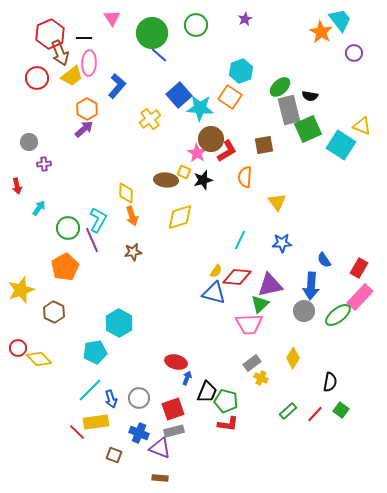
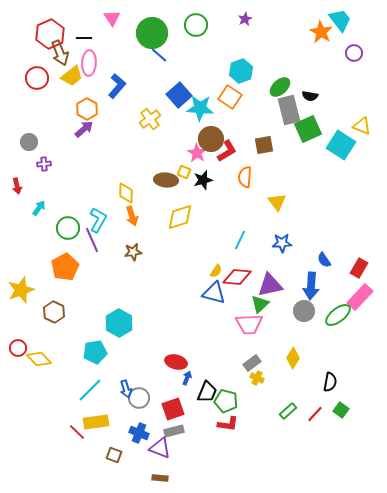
yellow cross at (261, 378): moved 4 px left
blue arrow at (111, 399): moved 15 px right, 10 px up
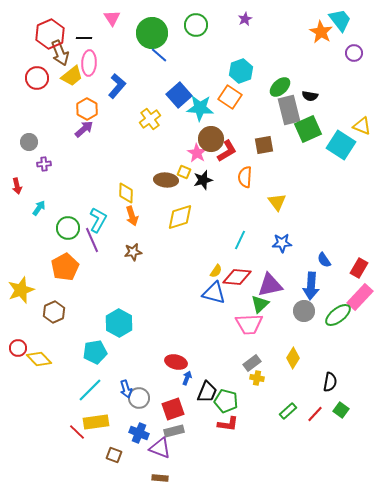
brown hexagon at (54, 312): rotated 10 degrees clockwise
yellow cross at (257, 378): rotated 16 degrees counterclockwise
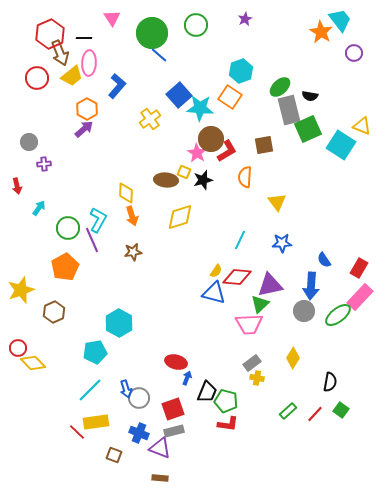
yellow diamond at (39, 359): moved 6 px left, 4 px down
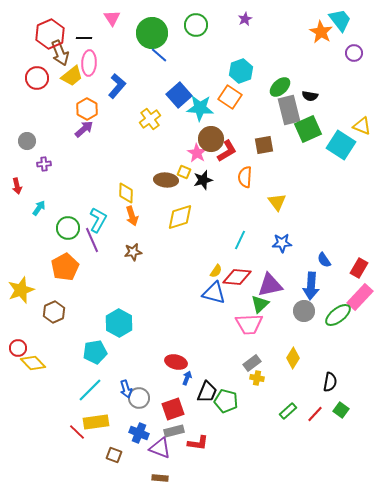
gray circle at (29, 142): moved 2 px left, 1 px up
red L-shape at (228, 424): moved 30 px left, 19 px down
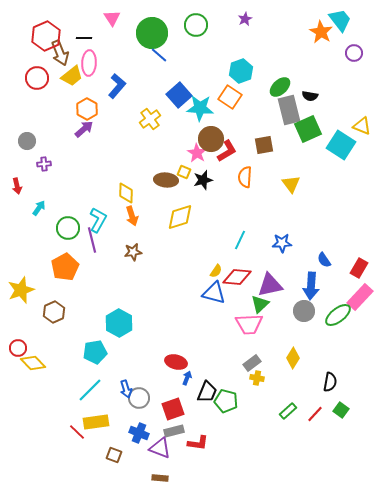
red hexagon at (50, 34): moved 4 px left, 2 px down
yellow triangle at (277, 202): moved 14 px right, 18 px up
purple line at (92, 240): rotated 10 degrees clockwise
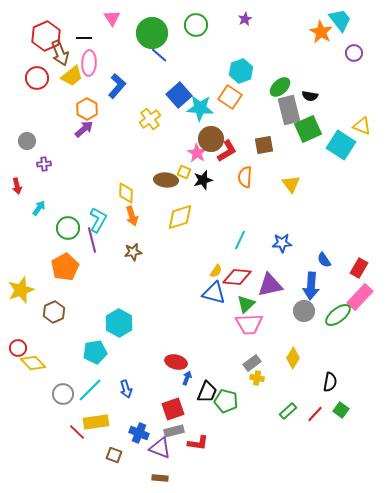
green triangle at (260, 304): moved 14 px left
gray circle at (139, 398): moved 76 px left, 4 px up
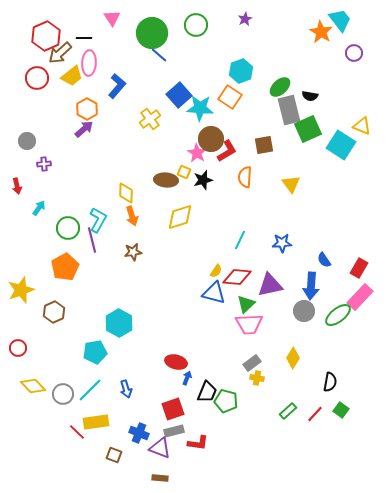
brown arrow at (60, 53): rotated 70 degrees clockwise
yellow diamond at (33, 363): moved 23 px down
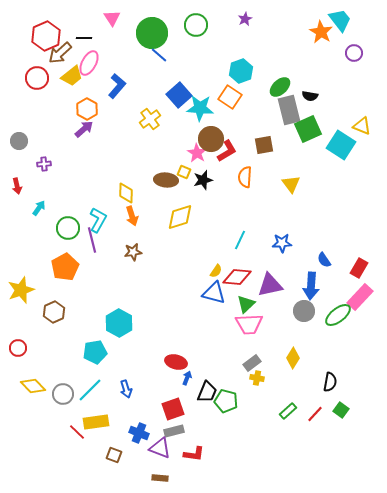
pink ellipse at (89, 63): rotated 25 degrees clockwise
gray circle at (27, 141): moved 8 px left
red L-shape at (198, 443): moved 4 px left, 11 px down
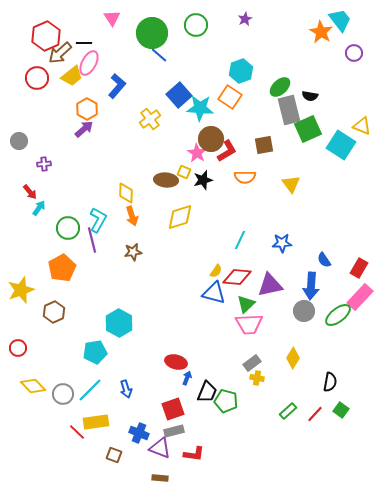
black line at (84, 38): moved 5 px down
orange semicircle at (245, 177): rotated 95 degrees counterclockwise
red arrow at (17, 186): moved 13 px right, 6 px down; rotated 28 degrees counterclockwise
orange pentagon at (65, 267): moved 3 px left, 1 px down
